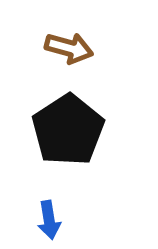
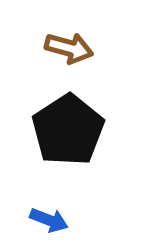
blue arrow: rotated 60 degrees counterclockwise
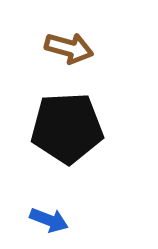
black pentagon: moved 1 px left, 2 px up; rotated 30 degrees clockwise
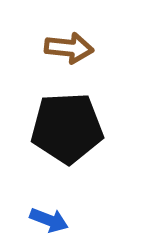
brown arrow: rotated 9 degrees counterclockwise
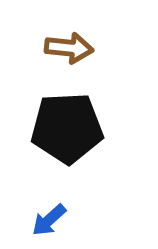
blue arrow: rotated 117 degrees clockwise
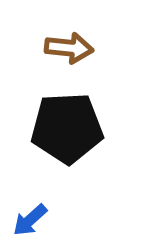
blue arrow: moved 19 px left
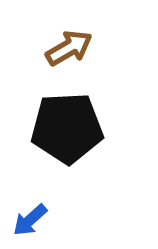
brown arrow: rotated 36 degrees counterclockwise
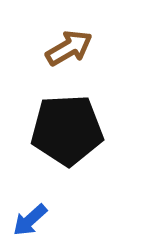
black pentagon: moved 2 px down
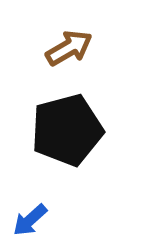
black pentagon: rotated 12 degrees counterclockwise
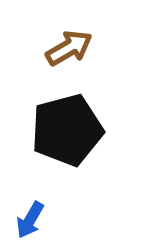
blue arrow: rotated 18 degrees counterclockwise
